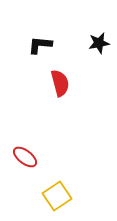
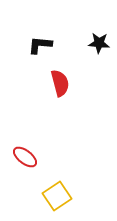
black star: rotated 15 degrees clockwise
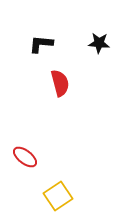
black L-shape: moved 1 px right, 1 px up
yellow square: moved 1 px right
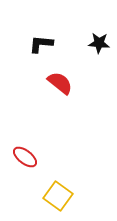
red semicircle: rotated 36 degrees counterclockwise
yellow square: rotated 20 degrees counterclockwise
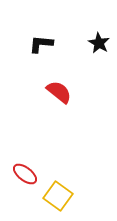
black star: rotated 25 degrees clockwise
red semicircle: moved 1 px left, 9 px down
red ellipse: moved 17 px down
